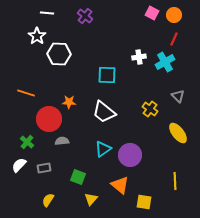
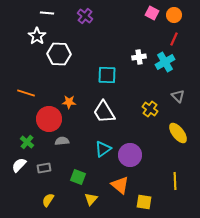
white trapezoid: rotated 20 degrees clockwise
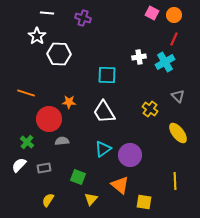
purple cross: moved 2 px left, 2 px down; rotated 21 degrees counterclockwise
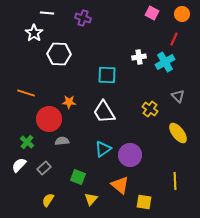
orange circle: moved 8 px right, 1 px up
white star: moved 3 px left, 3 px up
gray rectangle: rotated 32 degrees counterclockwise
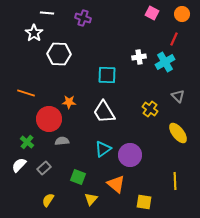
orange triangle: moved 4 px left, 1 px up
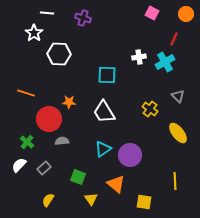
orange circle: moved 4 px right
yellow triangle: rotated 16 degrees counterclockwise
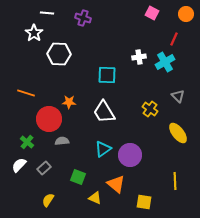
yellow triangle: moved 4 px right, 1 px up; rotated 32 degrees counterclockwise
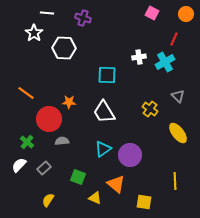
white hexagon: moved 5 px right, 6 px up
orange line: rotated 18 degrees clockwise
